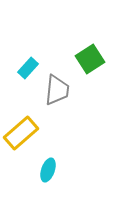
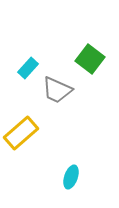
green square: rotated 20 degrees counterclockwise
gray trapezoid: rotated 108 degrees clockwise
cyan ellipse: moved 23 px right, 7 px down
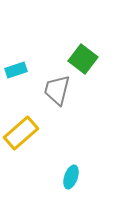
green square: moved 7 px left
cyan rectangle: moved 12 px left, 2 px down; rotated 30 degrees clockwise
gray trapezoid: rotated 80 degrees clockwise
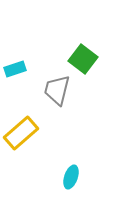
cyan rectangle: moved 1 px left, 1 px up
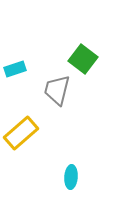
cyan ellipse: rotated 15 degrees counterclockwise
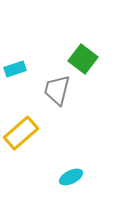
cyan ellipse: rotated 60 degrees clockwise
